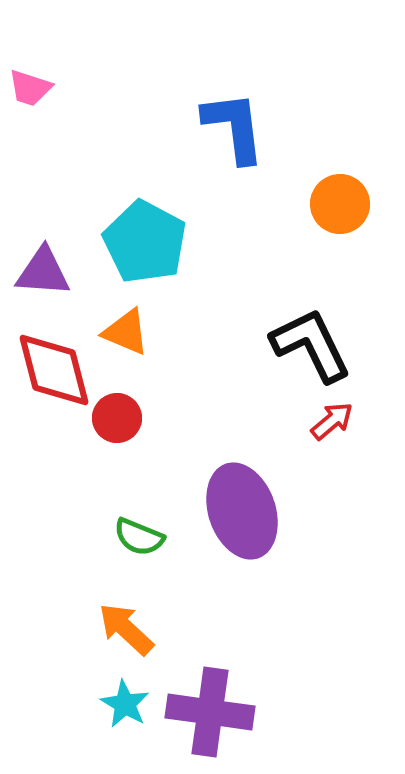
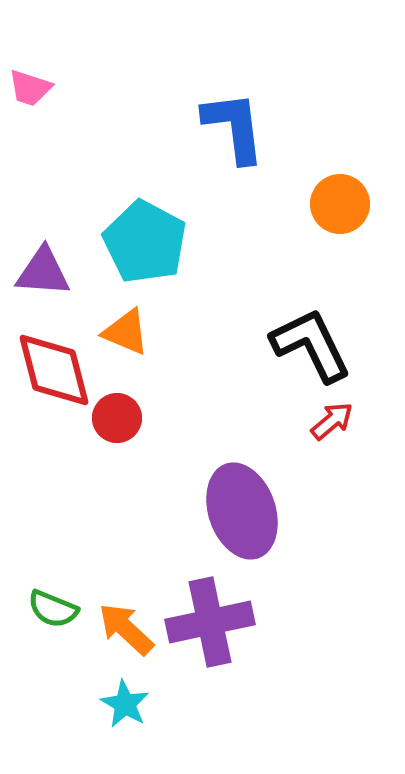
green semicircle: moved 86 px left, 72 px down
purple cross: moved 90 px up; rotated 20 degrees counterclockwise
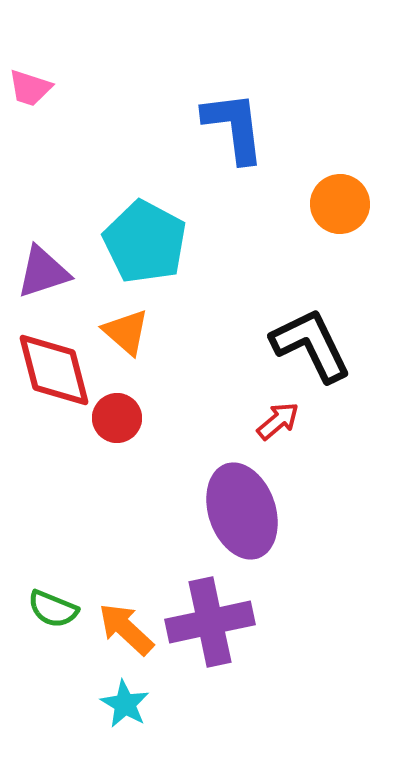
purple triangle: rotated 22 degrees counterclockwise
orange triangle: rotated 18 degrees clockwise
red arrow: moved 54 px left
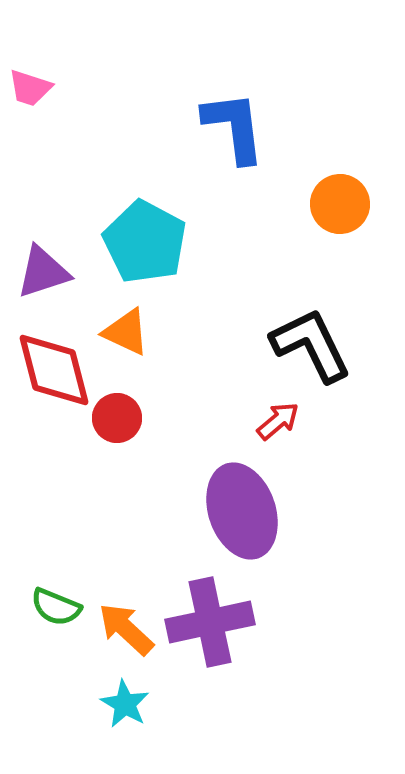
orange triangle: rotated 16 degrees counterclockwise
green semicircle: moved 3 px right, 2 px up
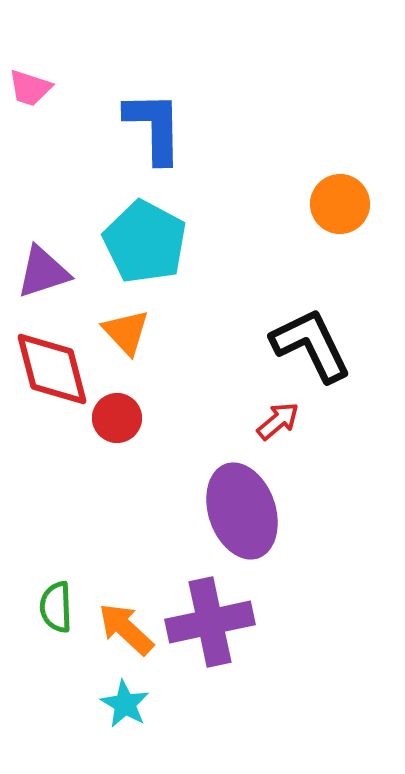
blue L-shape: moved 80 px left; rotated 6 degrees clockwise
orange triangle: rotated 22 degrees clockwise
red diamond: moved 2 px left, 1 px up
green semicircle: rotated 66 degrees clockwise
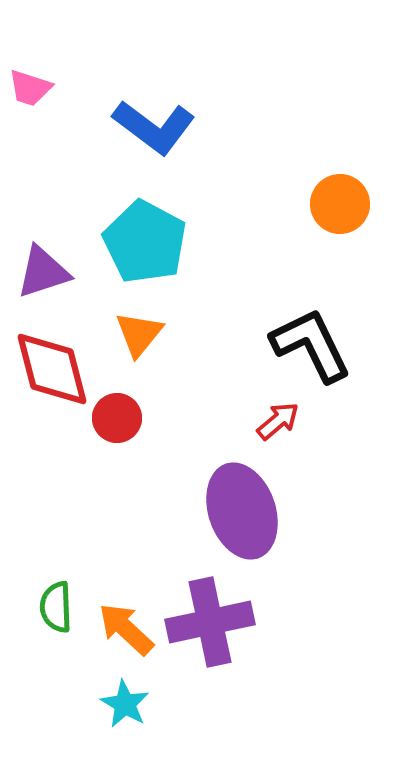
blue L-shape: rotated 128 degrees clockwise
orange triangle: moved 13 px right, 2 px down; rotated 22 degrees clockwise
